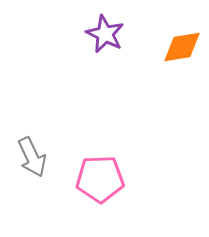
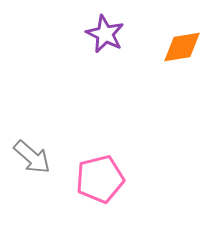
gray arrow: rotated 24 degrees counterclockwise
pink pentagon: rotated 12 degrees counterclockwise
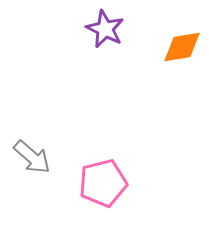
purple star: moved 5 px up
pink pentagon: moved 3 px right, 4 px down
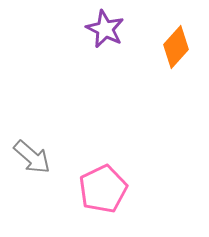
orange diamond: moved 6 px left; rotated 39 degrees counterclockwise
pink pentagon: moved 6 px down; rotated 12 degrees counterclockwise
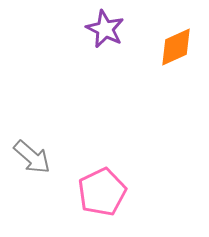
orange diamond: rotated 24 degrees clockwise
pink pentagon: moved 1 px left, 3 px down
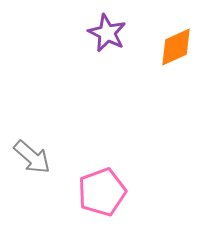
purple star: moved 2 px right, 4 px down
pink pentagon: rotated 6 degrees clockwise
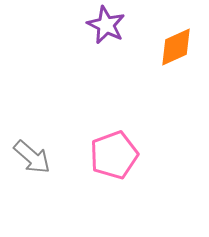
purple star: moved 1 px left, 8 px up
pink pentagon: moved 12 px right, 37 px up
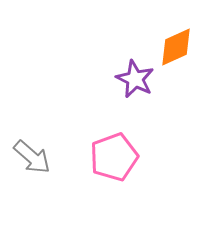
purple star: moved 29 px right, 54 px down
pink pentagon: moved 2 px down
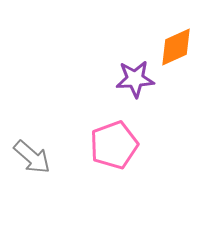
purple star: rotated 30 degrees counterclockwise
pink pentagon: moved 12 px up
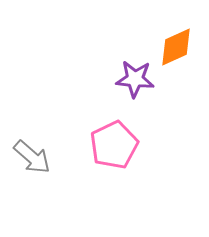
purple star: rotated 9 degrees clockwise
pink pentagon: rotated 6 degrees counterclockwise
